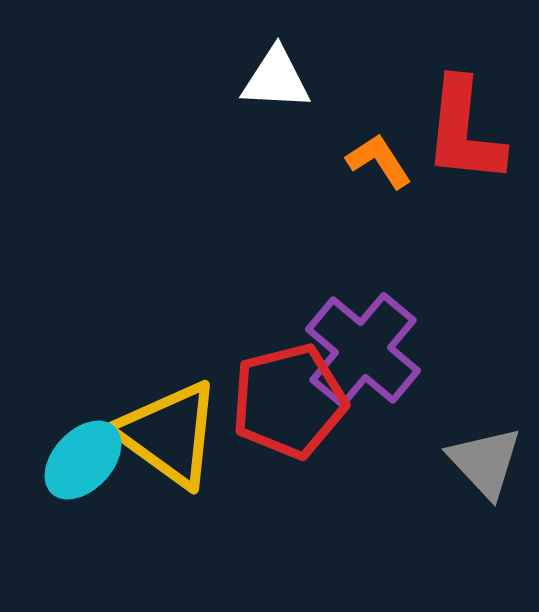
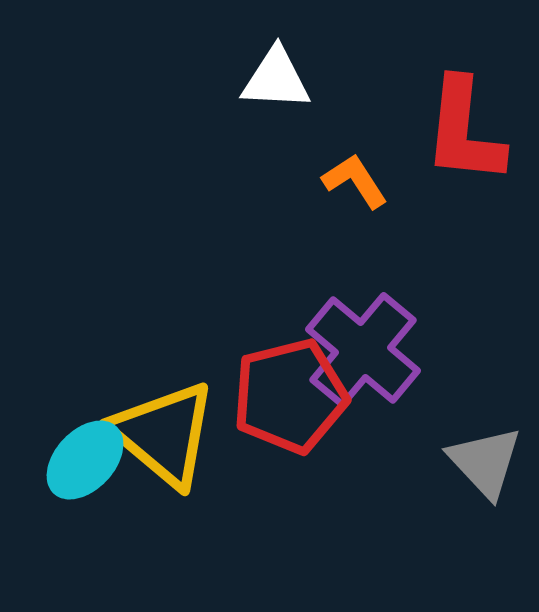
orange L-shape: moved 24 px left, 20 px down
red pentagon: moved 1 px right, 5 px up
yellow triangle: moved 5 px left; rotated 4 degrees clockwise
cyan ellipse: moved 2 px right
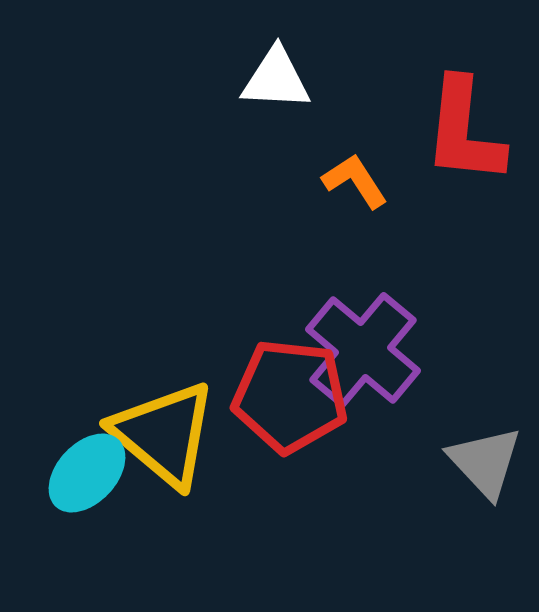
red pentagon: rotated 20 degrees clockwise
cyan ellipse: moved 2 px right, 13 px down
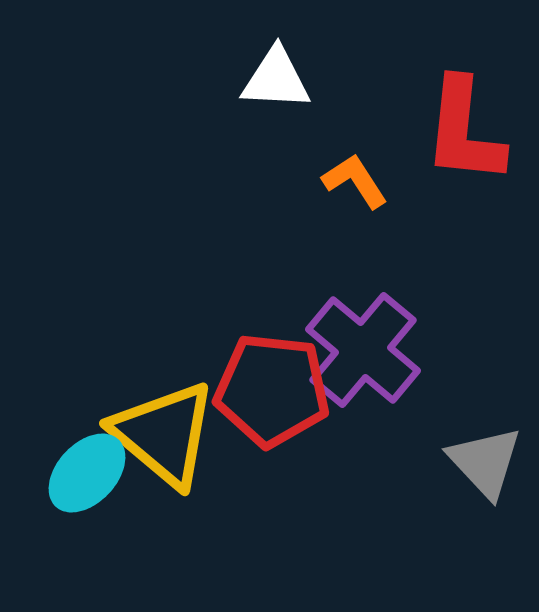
red pentagon: moved 18 px left, 6 px up
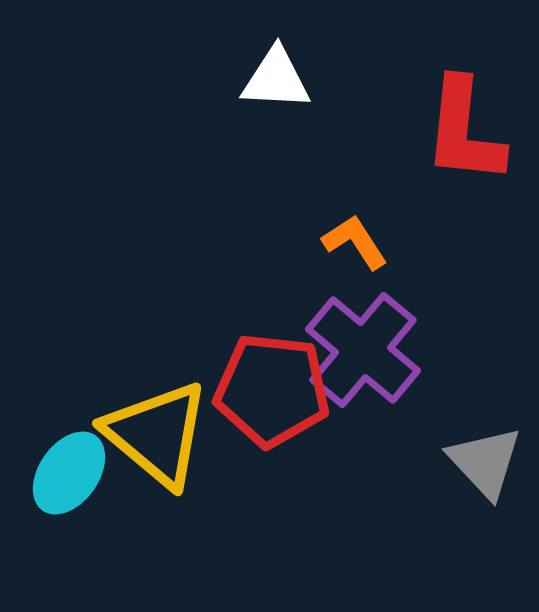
orange L-shape: moved 61 px down
yellow triangle: moved 7 px left
cyan ellipse: moved 18 px left; rotated 8 degrees counterclockwise
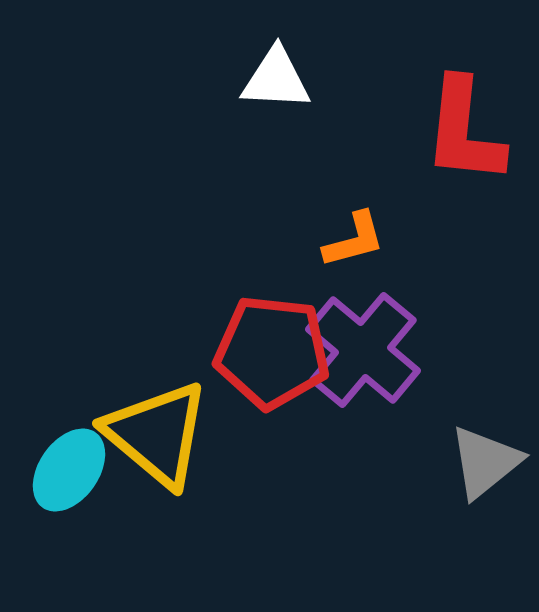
orange L-shape: moved 1 px left, 2 px up; rotated 108 degrees clockwise
red pentagon: moved 38 px up
gray triangle: rotated 34 degrees clockwise
cyan ellipse: moved 3 px up
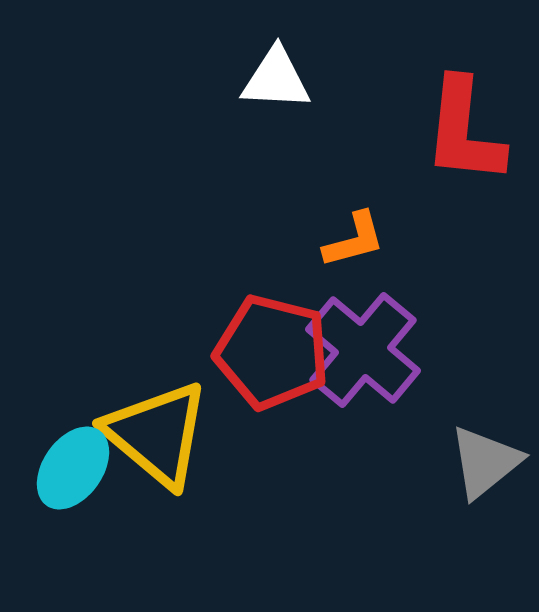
red pentagon: rotated 8 degrees clockwise
cyan ellipse: moved 4 px right, 2 px up
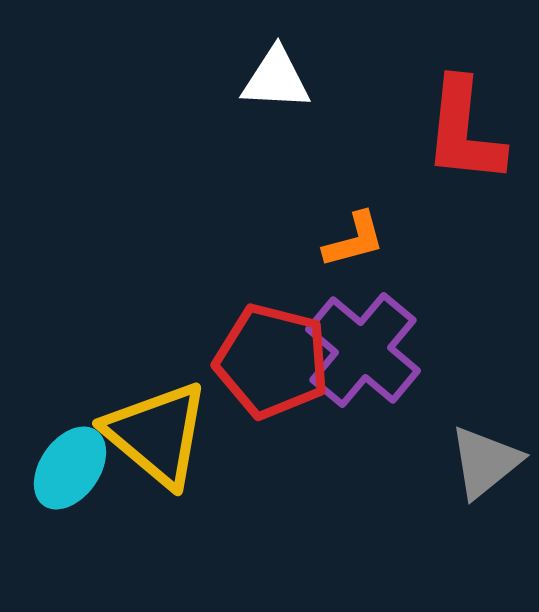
red pentagon: moved 9 px down
cyan ellipse: moved 3 px left
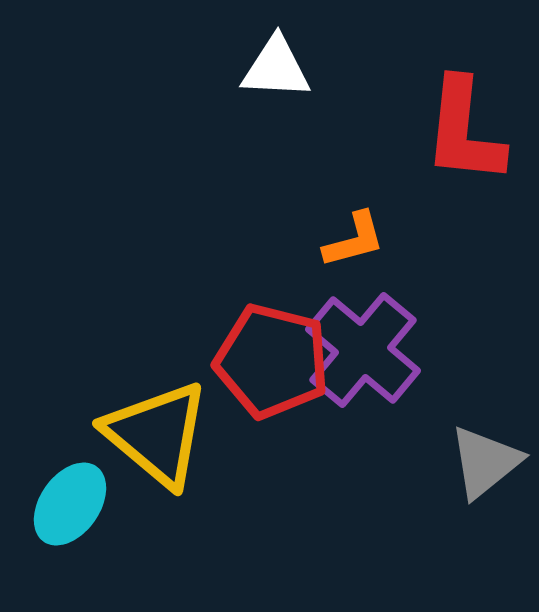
white triangle: moved 11 px up
cyan ellipse: moved 36 px down
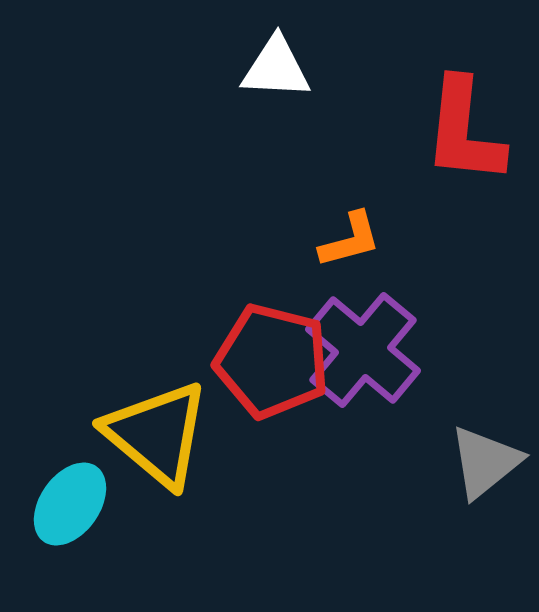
orange L-shape: moved 4 px left
